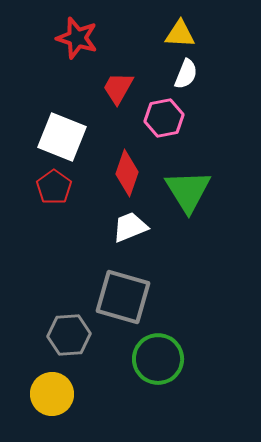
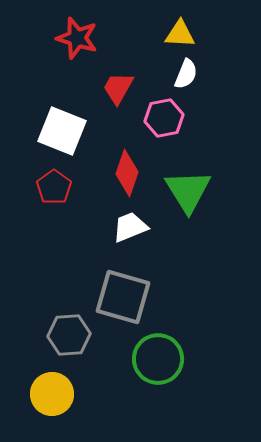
white square: moved 6 px up
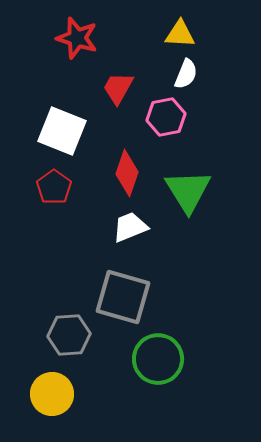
pink hexagon: moved 2 px right, 1 px up
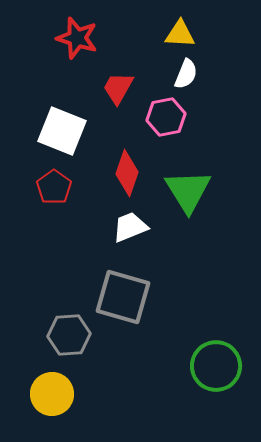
green circle: moved 58 px right, 7 px down
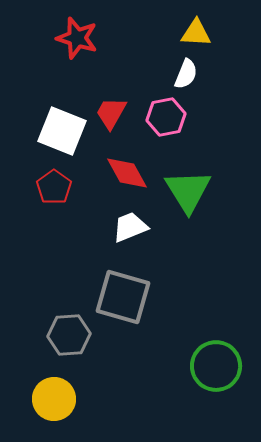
yellow triangle: moved 16 px right, 1 px up
red trapezoid: moved 7 px left, 25 px down
red diamond: rotated 48 degrees counterclockwise
yellow circle: moved 2 px right, 5 px down
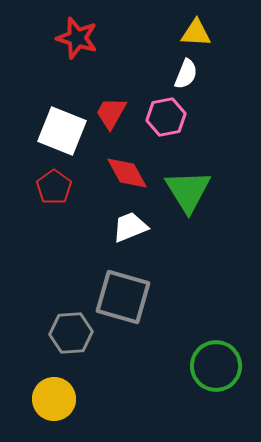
gray hexagon: moved 2 px right, 2 px up
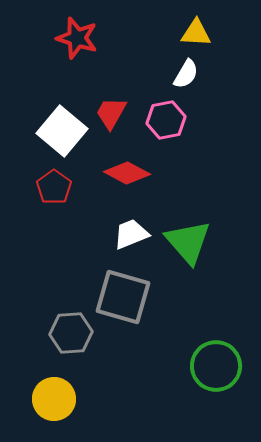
white semicircle: rotated 8 degrees clockwise
pink hexagon: moved 3 px down
white square: rotated 18 degrees clockwise
red diamond: rotated 33 degrees counterclockwise
green triangle: moved 51 px down; rotated 9 degrees counterclockwise
white trapezoid: moved 1 px right, 7 px down
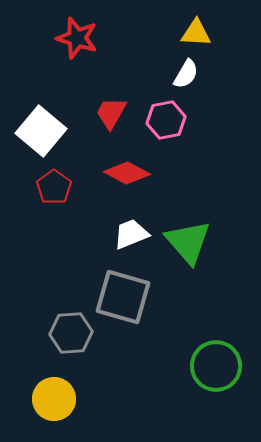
white square: moved 21 px left
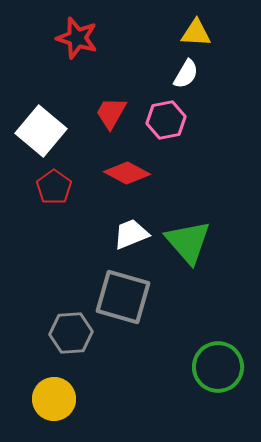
green circle: moved 2 px right, 1 px down
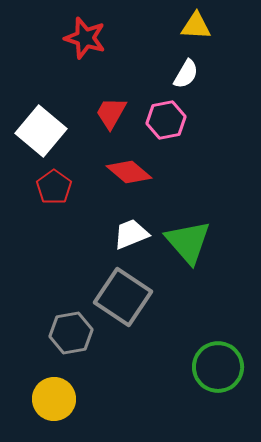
yellow triangle: moved 7 px up
red star: moved 8 px right
red diamond: moved 2 px right, 1 px up; rotated 12 degrees clockwise
gray square: rotated 18 degrees clockwise
gray hexagon: rotated 6 degrees counterclockwise
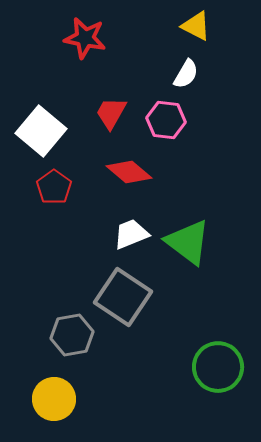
yellow triangle: rotated 24 degrees clockwise
red star: rotated 6 degrees counterclockwise
pink hexagon: rotated 18 degrees clockwise
green triangle: rotated 12 degrees counterclockwise
gray hexagon: moved 1 px right, 2 px down
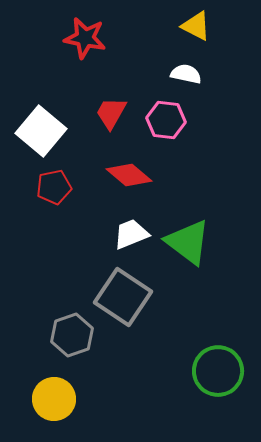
white semicircle: rotated 108 degrees counterclockwise
red diamond: moved 3 px down
red pentagon: rotated 24 degrees clockwise
gray hexagon: rotated 9 degrees counterclockwise
green circle: moved 4 px down
